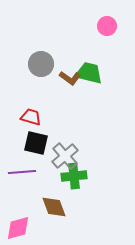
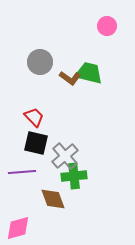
gray circle: moved 1 px left, 2 px up
red trapezoid: moved 3 px right; rotated 30 degrees clockwise
brown diamond: moved 1 px left, 8 px up
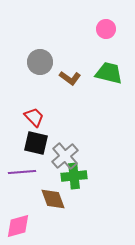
pink circle: moved 1 px left, 3 px down
green trapezoid: moved 20 px right
pink diamond: moved 2 px up
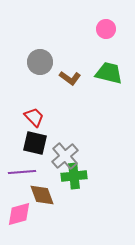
black square: moved 1 px left
brown diamond: moved 11 px left, 4 px up
pink diamond: moved 1 px right, 12 px up
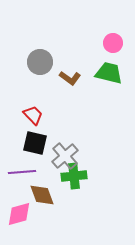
pink circle: moved 7 px right, 14 px down
red trapezoid: moved 1 px left, 2 px up
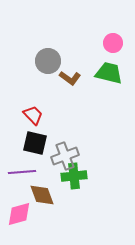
gray circle: moved 8 px right, 1 px up
gray cross: rotated 20 degrees clockwise
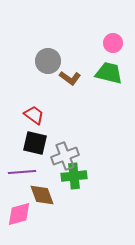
red trapezoid: moved 1 px right; rotated 10 degrees counterclockwise
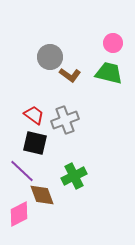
gray circle: moved 2 px right, 4 px up
brown L-shape: moved 3 px up
gray cross: moved 36 px up
purple line: moved 1 px up; rotated 48 degrees clockwise
green cross: rotated 20 degrees counterclockwise
pink diamond: rotated 12 degrees counterclockwise
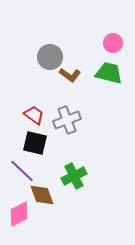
gray cross: moved 2 px right
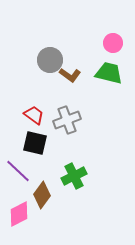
gray circle: moved 3 px down
purple line: moved 4 px left
brown diamond: rotated 56 degrees clockwise
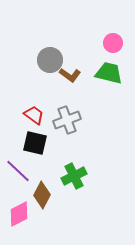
brown diamond: rotated 8 degrees counterclockwise
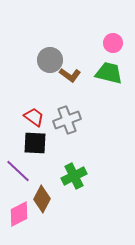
red trapezoid: moved 2 px down
black square: rotated 10 degrees counterclockwise
brown diamond: moved 4 px down
